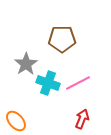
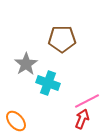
pink line: moved 9 px right, 18 px down
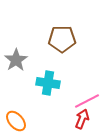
gray star: moved 10 px left, 4 px up
cyan cross: rotated 10 degrees counterclockwise
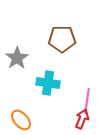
gray star: moved 1 px right, 2 px up
pink line: rotated 55 degrees counterclockwise
orange ellipse: moved 5 px right, 1 px up
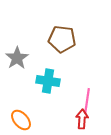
brown pentagon: rotated 8 degrees clockwise
cyan cross: moved 2 px up
red arrow: rotated 18 degrees counterclockwise
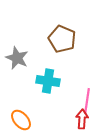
brown pentagon: rotated 16 degrees clockwise
gray star: rotated 15 degrees counterclockwise
